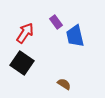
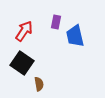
purple rectangle: rotated 48 degrees clockwise
red arrow: moved 1 px left, 2 px up
brown semicircle: moved 25 px left; rotated 48 degrees clockwise
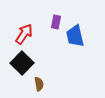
red arrow: moved 3 px down
black square: rotated 10 degrees clockwise
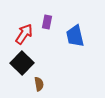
purple rectangle: moved 9 px left
